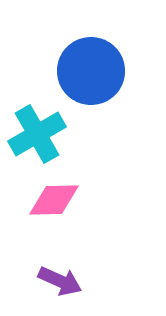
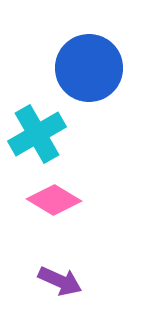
blue circle: moved 2 px left, 3 px up
pink diamond: rotated 32 degrees clockwise
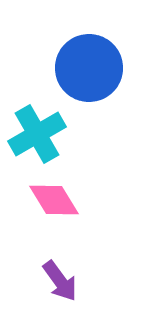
pink diamond: rotated 28 degrees clockwise
purple arrow: rotated 30 degrees clockwise
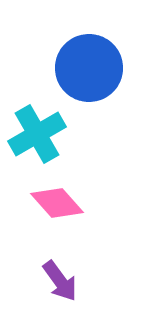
pink diamond: moved 3 px right, 3 px down; rotated 10 degrees counterclockwise
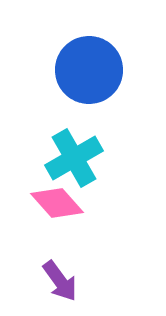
blue circle: moved 2 px down
cyan cross: moved 37 px right, 24 px down
